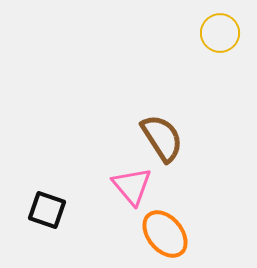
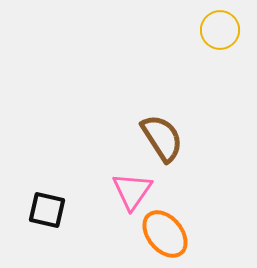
yellow circle: moved 3 px up
pink triangle: moved 5 px down; rotated 15 degrees clockwise
black square: rotated 6 degrees counterclockwise
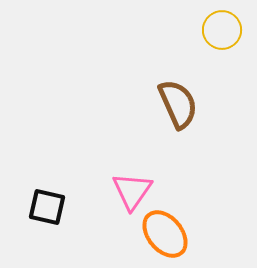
yellow circle: moved 2 px right
brown semicircle: moved 16 px right, 34 px up; rotated 9 degrees clockwise
black square: moved 3 px up
